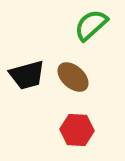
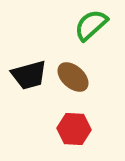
black trapezoid: moved 2 px right
red hexagon: moved 3 px left, 1 px up
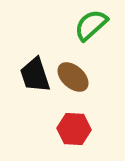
black trapezoid: moved 6 px right; rotated 87 degrees clockwise
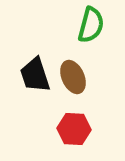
green semicircle: rotated 147 degrees clockwise
brown ellipse: rotated 24 degrees clockwise
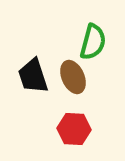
green semicircle: moved 2 px right, 17 px down
black trapezoid: moved 2 px left, 1 px down
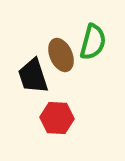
brown ellipse: moved 12 px left, 22 px up
red hexagon: moved 17 px left, 11 px up
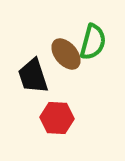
brown ellipse: moved 5 px right, 1 px up; rotated 16 degrees counterclockwise
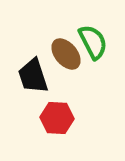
green semicircle: rotated 42 degrees counterclockwise
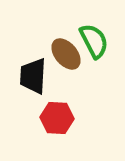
green semicircle: moved 1 px right, 1 px up
black trapezoid: rotated 21 degrees clockwise
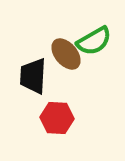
green semicircle: rotated 87 degrees clockwise
